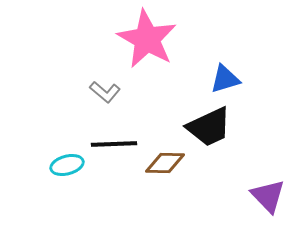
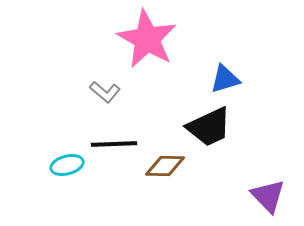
brown diamond: moved 3 px down
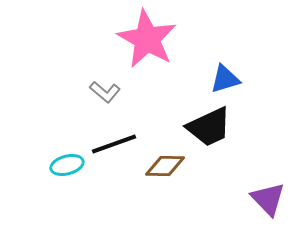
black line: rotated 18 degrees counterclockwise
purple triangle: moved 3 px down
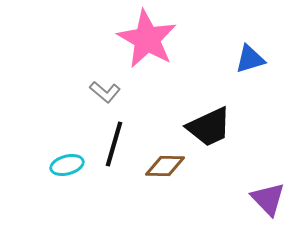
blue triangle: moved 25 px right, 20 px up
black line: rotated 54 degrees counterclockwise
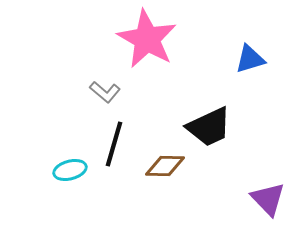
cyan ellipse: moved 3 px right, 5 px down
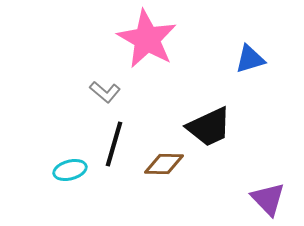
brown diamond: moved 1 px left, 2 px up
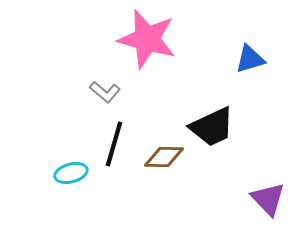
pink star: rotated 14 degrees counterclockwise
black trapezoid: moved 3 px right
brown diamond: moved 7 px up
cyan ellipse: moved 1 px right, 3 px down
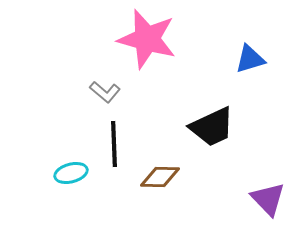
black line: rotated 18 degrees counterclockwise
brown diamond: moved 4 px left, 20 px down
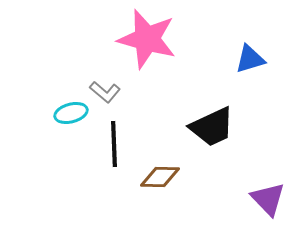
cyan ellipse: moved 60 px up
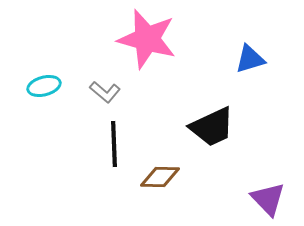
cyan ellipse: moved 27 px left, 27 px up
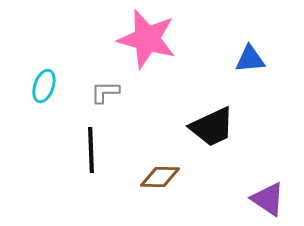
blue triangle: rotated 12 degrees clockwise
cyan ellipse: rotated 56 degrees counterclockwise
gray L-shape: rotated 140 degrees clockwise
black line: moved 23 px left, 6 px down
purple triangle: rotated 12 degrees counterclockwise
